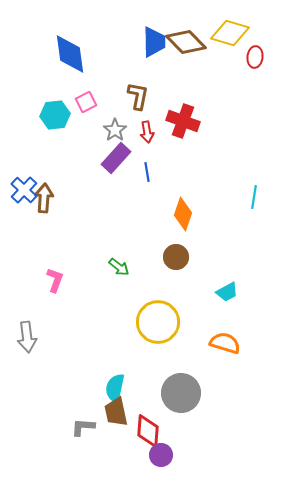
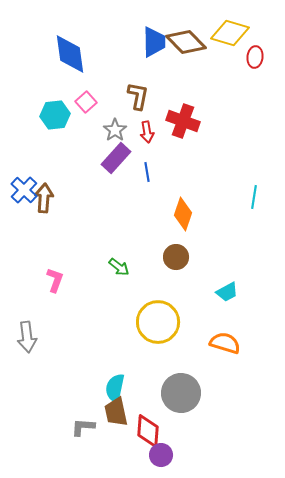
pink square: rotated 15 degrees counterclockwise
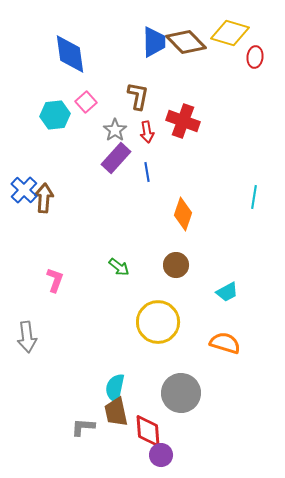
brown circle: moved 8 px down
red diamond: rotated 8 degrees counterclockwise
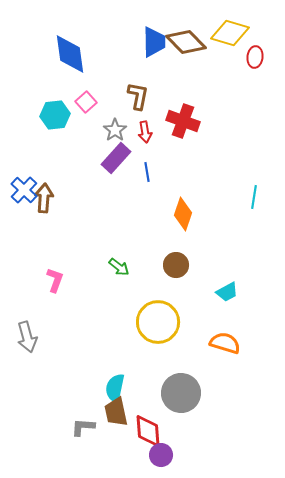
red arrow: moved 2 px left
gray arrow: rotated 8 degrees counterclockwise
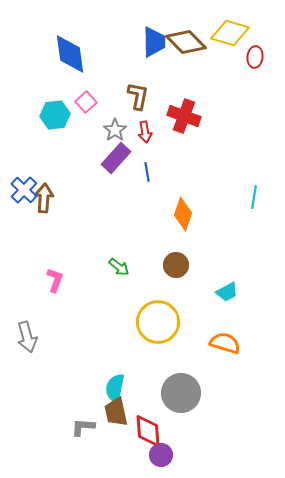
red cross: moved 1 px right, 5 px up
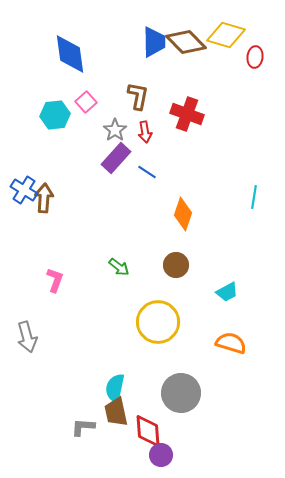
yellow diamond: moved 4 px left, 2 px down
red cross: moved 3 px right, 2 px up
blue line: rotated 48 degrees counterclockwise
blue cross: rotated 12 degrees counterclockwise
orange semicircle: moved 6 px right
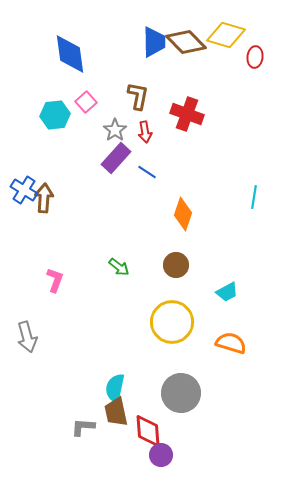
yellow circle: moved 14 px right
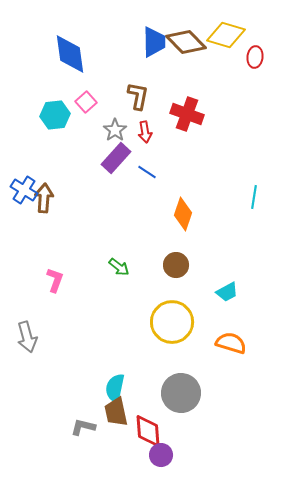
gray L-shape: rotated 10 degrees clockwise
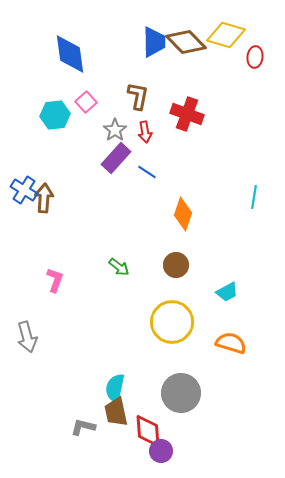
purple circle: moved 4 px up
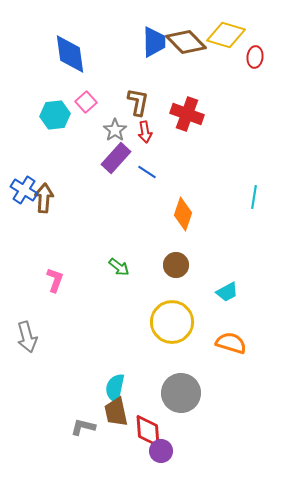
brown L-shape: moved 6 px down
